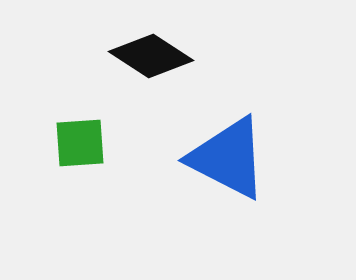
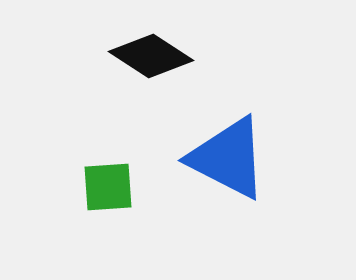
green square: moved 28 px right, 44 px down
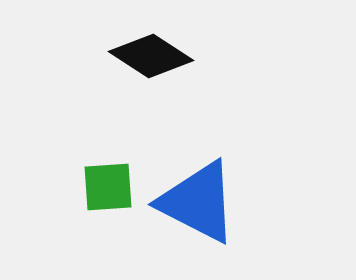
blue triangle: moved 30 px left, 44 px down
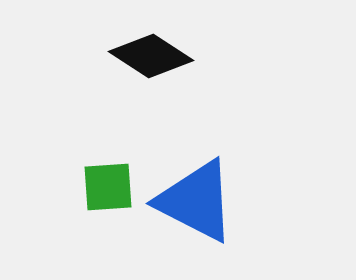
blue triangle: moved 2 px left, 1 px up
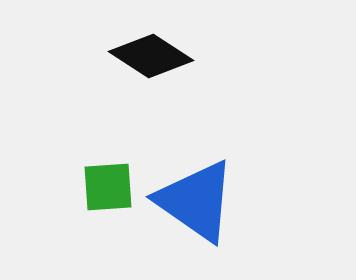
blue triangle: rotated 8 degrees clockwise
